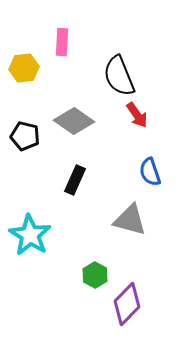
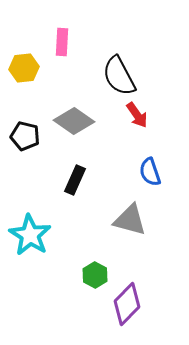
black semicircle: rotated 6 degrees counterclockwise
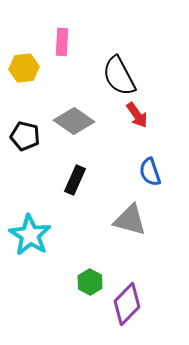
green hexagon: moved 5 px left, 7 px down
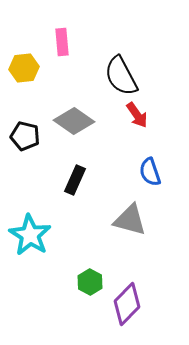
pink rectangle: rotated 8 degrees counterclockwise
black semicircle: moved 2 px right
